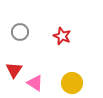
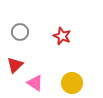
red triangle: moved 1 px right, 5 px up; rotated 12 degrees clockwise
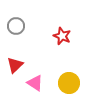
gray circle: moved 4 px left, 6 px up
yellow circle: moved 3 px left
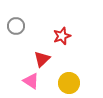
red star: rotated 30 degrees clockwise
red triangle: moved 27 px right, 6 px up
pink triangle: moved 4 px left, 2 px up
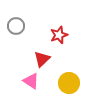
red star: moved 3 px left, 1 px up
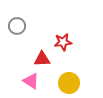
gray circle: moved 1 px right
red star: moved 4 px right, 7 px down; rotated 12 degrees clockwise
red triangle: rotated 42 degrees clockwise
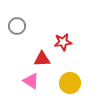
yellow circle: moved 1 px right
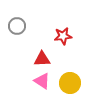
red star: moved 6 px up
pink triangle: moved 11 px right
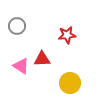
red star: moved 4 px right, 1 px up
pink triangle: moved 21 px left, 15 px up
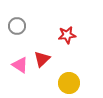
red triangle: rotated 42 degrees counterclockwise
pink triangle: moved 1 px left, 1 px up
yellow circle: moved 1 px left
